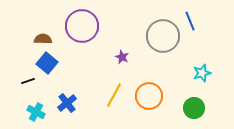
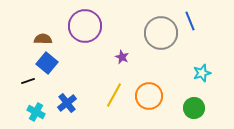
purple circle: moved 3 px right
gray circle: moved 2 px left, 3 px up
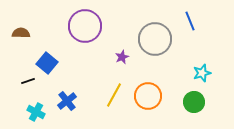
gray circle: moved 6 px left, 6 px down
brown semicircle: moved 22 px left, 6 px up
purple star: rotated 24 degrees clockwise
orange circle: moved 1 px left
blue cross: moved 2 px up
green circle: moved 6 px up
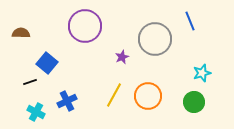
black line: moved 2 px right, 1 px down
blue cross: rotated 12 degrees clockwise
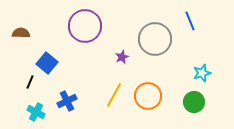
black line: rotated 48 degrees counterclockwise
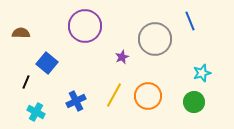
black line: moved 4 px left
blue cross: moved 9 px right
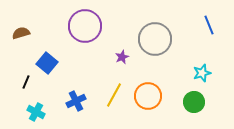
blue line: moved 19 px right, 4 px down
brown semicircle: rotated 18 degrees counterclockwise
